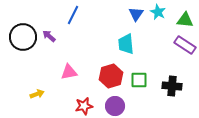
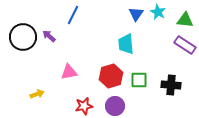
black cross: moved 1 px left, 1 px up
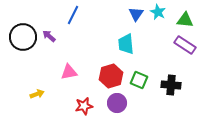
green square: rotated 24 degrees clockwise
purple circle: moved 2 px right, 3 px up
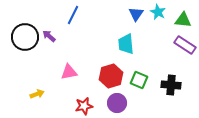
green triangle: moved 2 px left
black circle: moved 2 px right
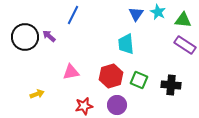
pink triangle: moved 2 px right
purple circle: moved 2 px down
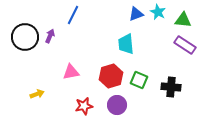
blue triangle: rotated 35 degrees clockwise
purple arrow: moved 1 px right; rotated 72 degrees clockwise
black cross: moved 2 px down
